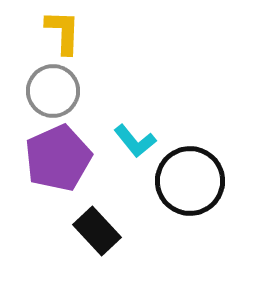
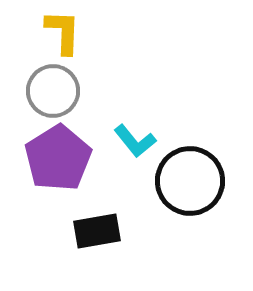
purple pentagon: rotated 8 degrees counterclockwise
black rectangle: rotated 57 degrees counterclockwise
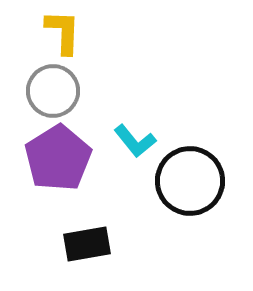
black rectangle: moved 10 px left, 13 px down
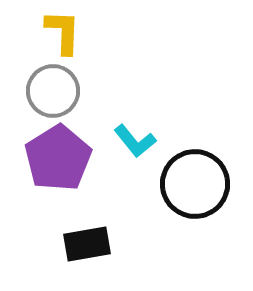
black circle: moved 5 px right, 3 px down
